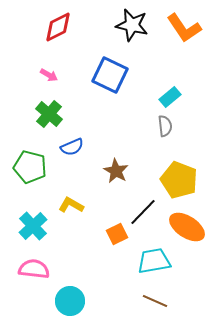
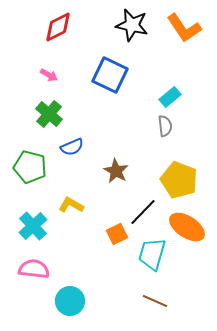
cyan trapezoid: moved 2 px left, 7 px up; rotated 64 degrees counterclockwise
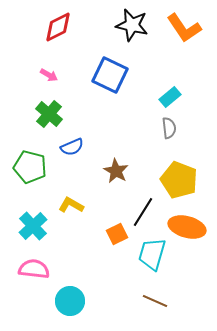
gray semicircle: moved 4 px right, 2 px down
black line: rotated 12 degrees counterclockwise
orange ellipse: rotated 18 degrees counterclockwise
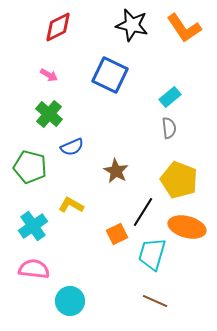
cyan cross: rotated 8 degrees clockwise
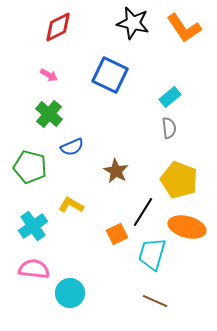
black star: moved 1 px right, 2 px up
cyan circle: moved 8 px up
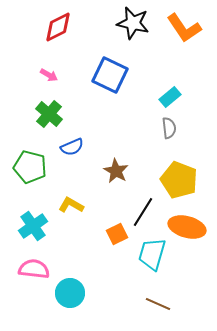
brown line: moved 3 px right, 3 px down
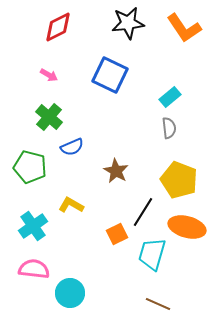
black star: moved 5 px left; rotated 20 degrees counterclockwise
green cross: moved 3 px down
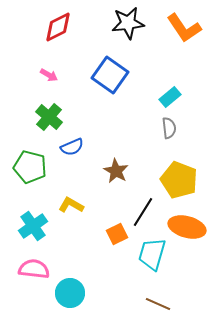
blue square: rotated 9 degrees clockwise
